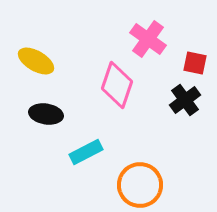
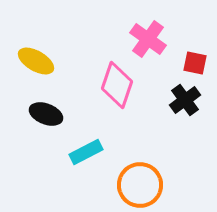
black ellipse: rotated 12 degrees clockwise
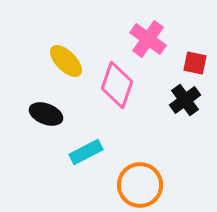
yellow ellipse: moved 30 px right; rotated 15 degrees clockwise
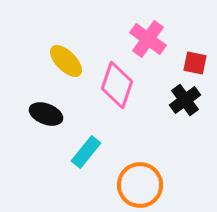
cyan rectangle: rotated 24 degrees counterclockwise
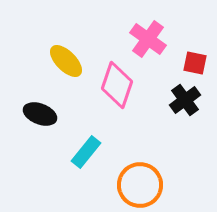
black ellipse: moved 6 px left
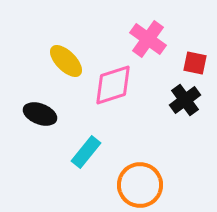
pink diamond: moved 4 px left; rotated 54 degrees clockwise
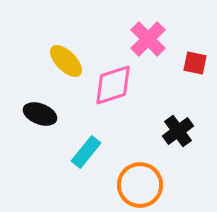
pink cross: rotated 9 degrees clockwise
black cross: moved 7 px left, 31 px down
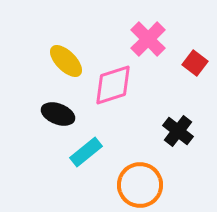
red square: rotated 25 degrees clockwise
black ellipse: moved 18 px right
black cross: rotated 16 degrees counterclockwise
cyan rectangle: rotated 12 degrees clockwise
